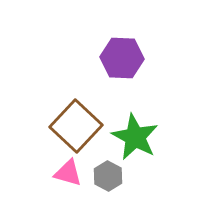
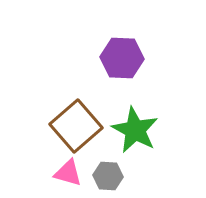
brown square: rotated 6 degrees clockwise
green star: moved 7 px up
gray hexagon: rotated 24 degrees counterclockwise
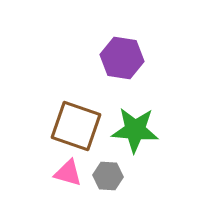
purple hexagon: rotated 6 degrees clockwise
brown square: rotated 30 degrees counterclockwise
green star: rotated 24 degrees counterclockwise
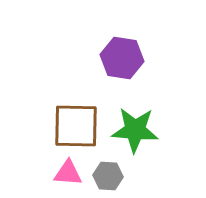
brown square: rotated 18 degrees counterclockwise
pink triangle: rotated 12 degrees counterclockwise
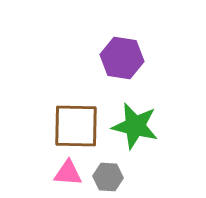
green star: moved 4 px up; rotated 9 degrees clockwise
gray hexagon: moved 1 px down
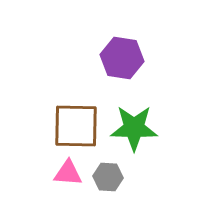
green star: moved 1 px left, 2 px down; rotated 12 degrees counterclockwise
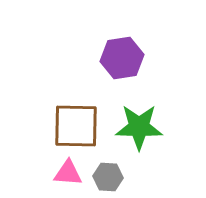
purple hexagon: rotated 18 degrees counterclockwise
green star: moved 5 px right, 1 px up
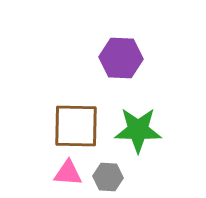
purple hexagon: moved 1 px left; rotated 12 degrees clockwise
green star: moved 1 px left, 3 px down
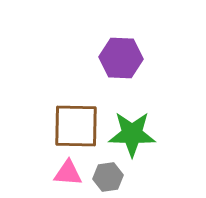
green star: moved 6 px left, 4 px down
gray hexagon: rotated 12 degrees counterclockwise
